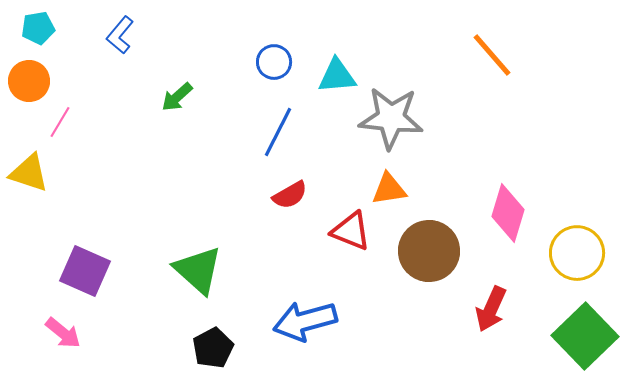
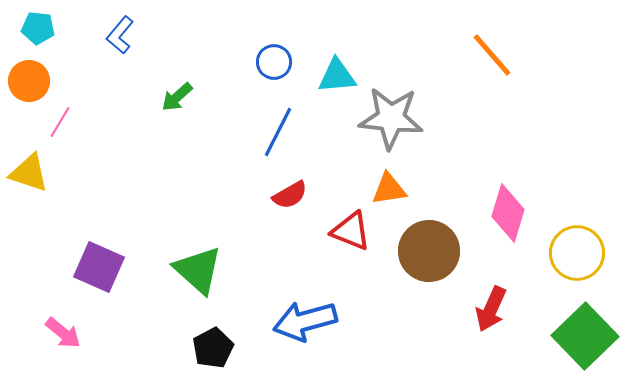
cyan pentagon: rotated 16 degrees clockwise
purple square: moved 14 px right, 4 px up
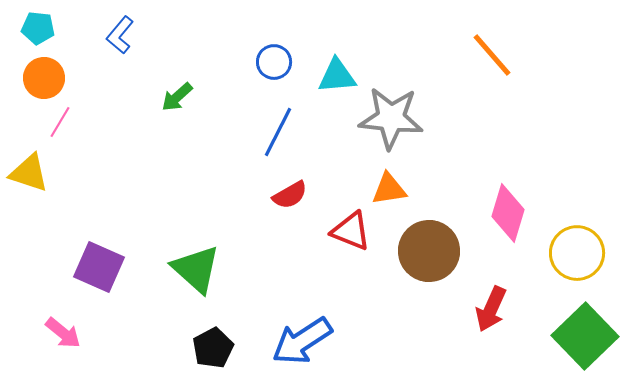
orange circle: moved 15 px right, 3 px up
green triangle: moved 2 px left, 1 px up
blue arrow: moved 3 px left, 20 px down; rotated 18 degrees counterclockwise
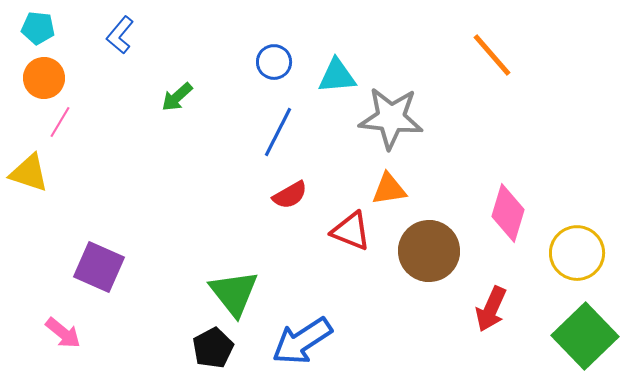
green triangle: moved 38 px right, 24 px down; rotated 10 degrees clockwise
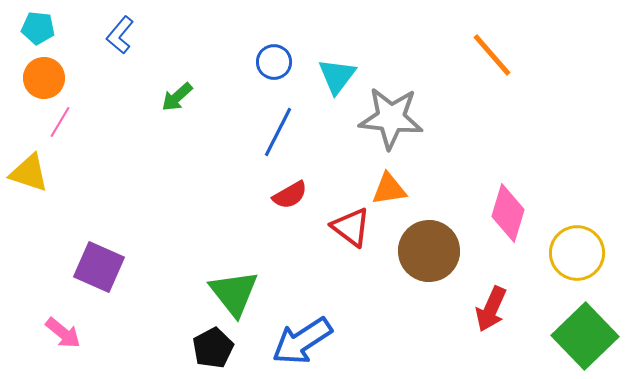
cyan triangle: rotated 48 degrees counterclockwise
red triangle: moved 4 px up; rotated 15 degrees clockwise
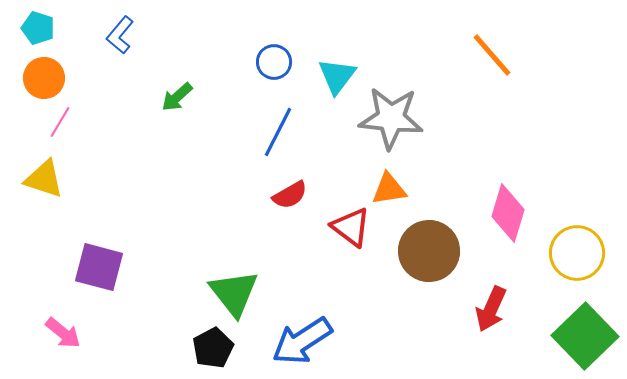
cyan pentagon: rotated 12 degrees clockwise
yellow triangle: moved 15 px right, 6 px down
purple square: rotated 9 degrees counterclockwise
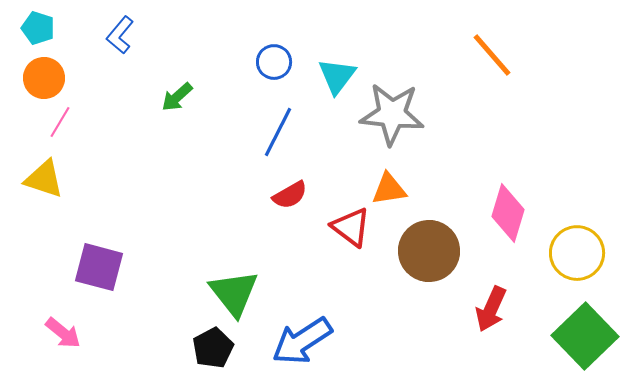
gray star: moved 1 px right, 4 px up
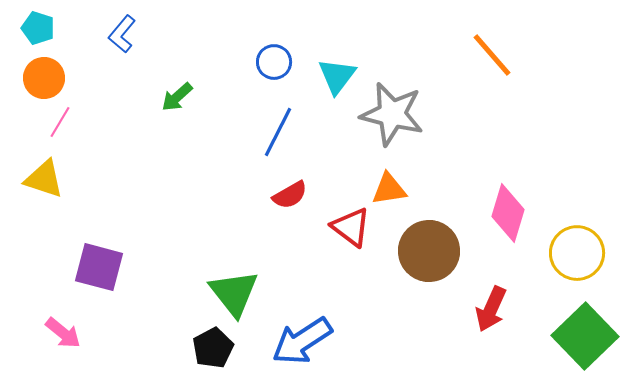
blue L-shape: moved 2 px right, 1 px up
gray star: rotated 8 degrees clockwise
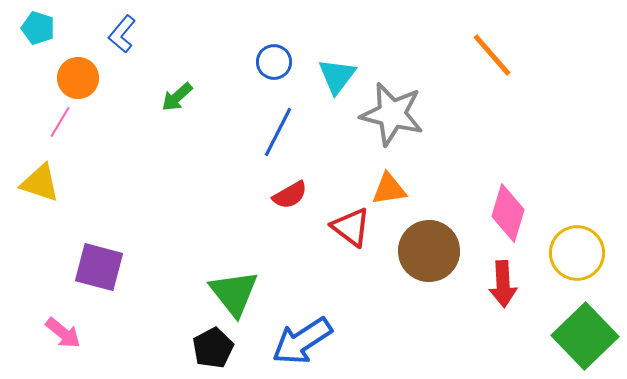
orange circle: moved 34 px right
yellow triangle: moved 4 px left, 4 px down
red arrow: moved 12 px right, 25 px up; rotated 27 degrees counterclockwise
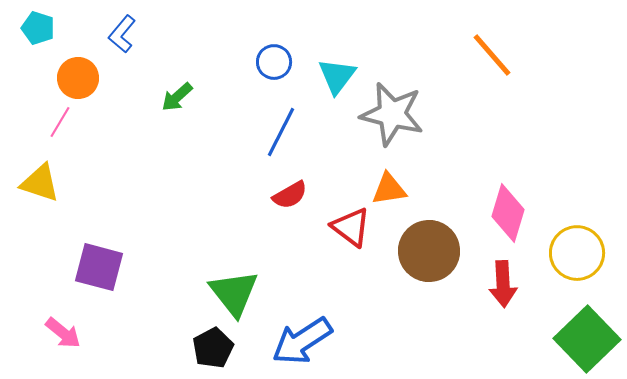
blue line: moved 3 px right
green square: moved 2 px right, 3 px down
